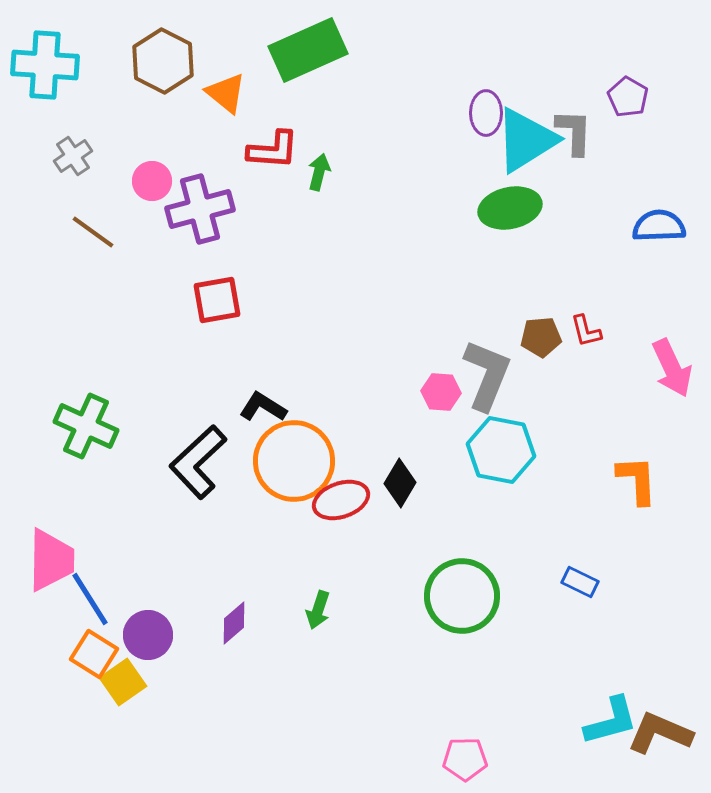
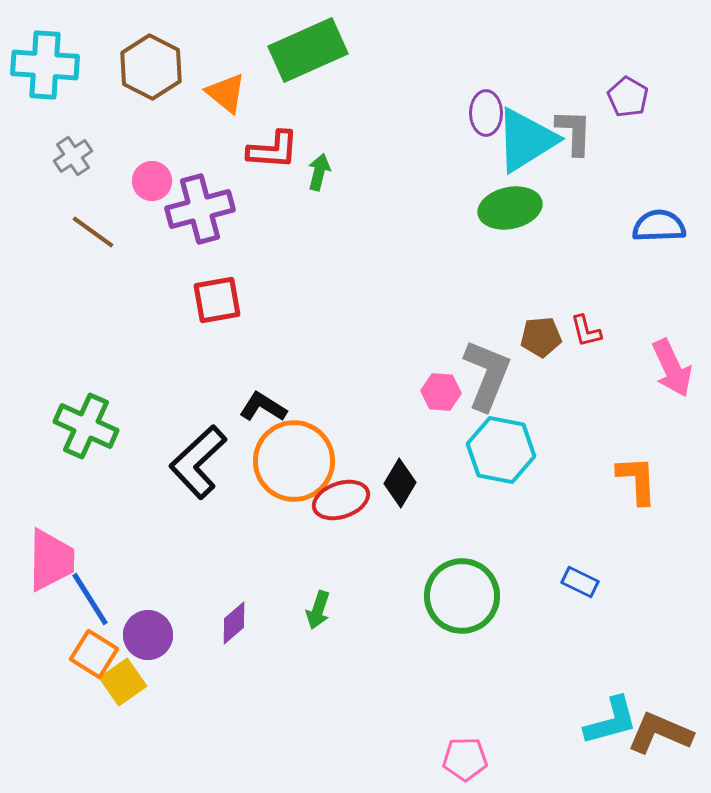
brown hexagon at (163, 61): moved 12 px left, 6 px down
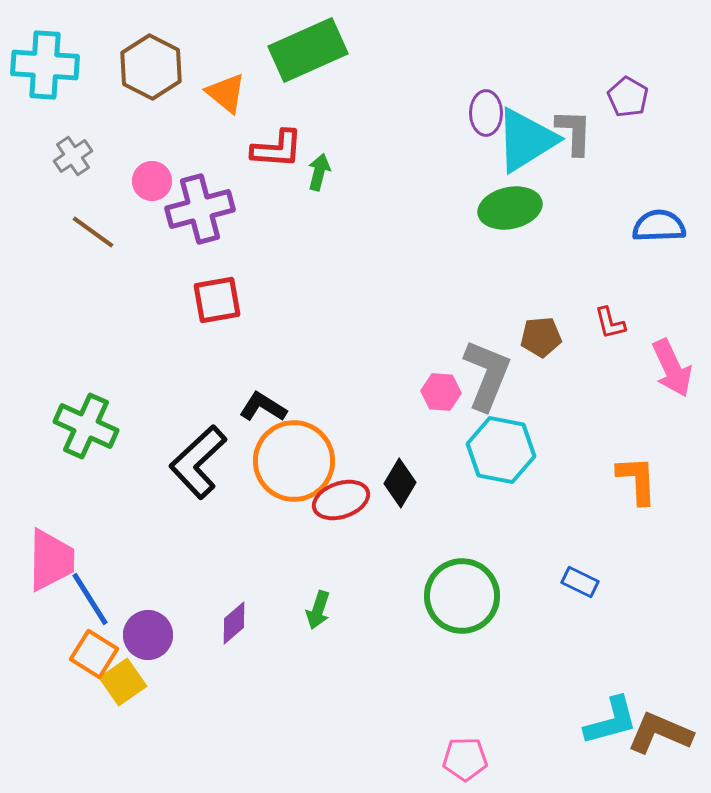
red L-shape at (273, 150): moved 4 px right, 1 px up
red L-shape at (586, 331): moved 24 px right, 8 px up
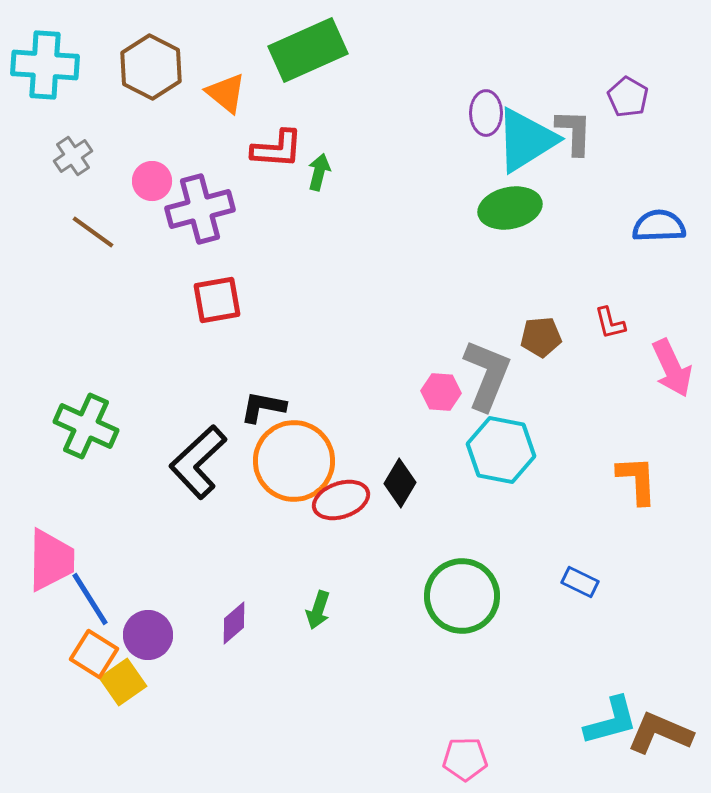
black L-shape at (263, 407): rotated 21 degrees counterclockwise
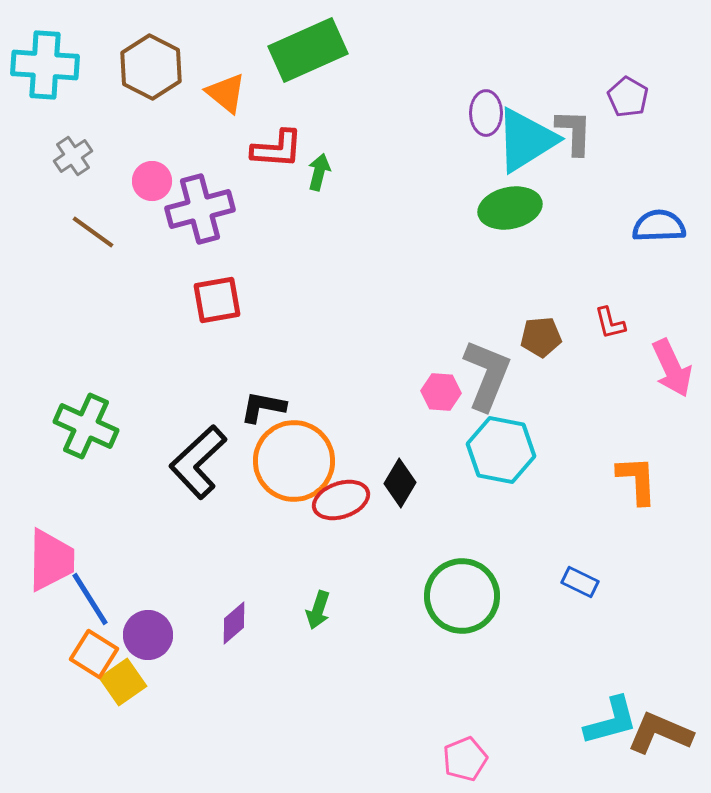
pink pentagon at (465, 759): rotated 21 degrees counterclockwise
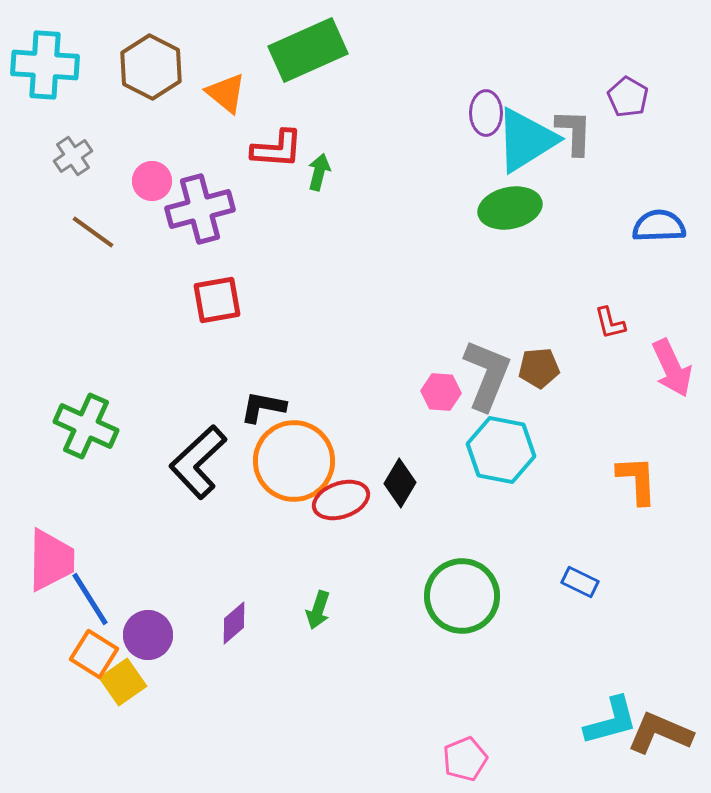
brown pentagon at (541, 337): moved 2 px left, 31 px down
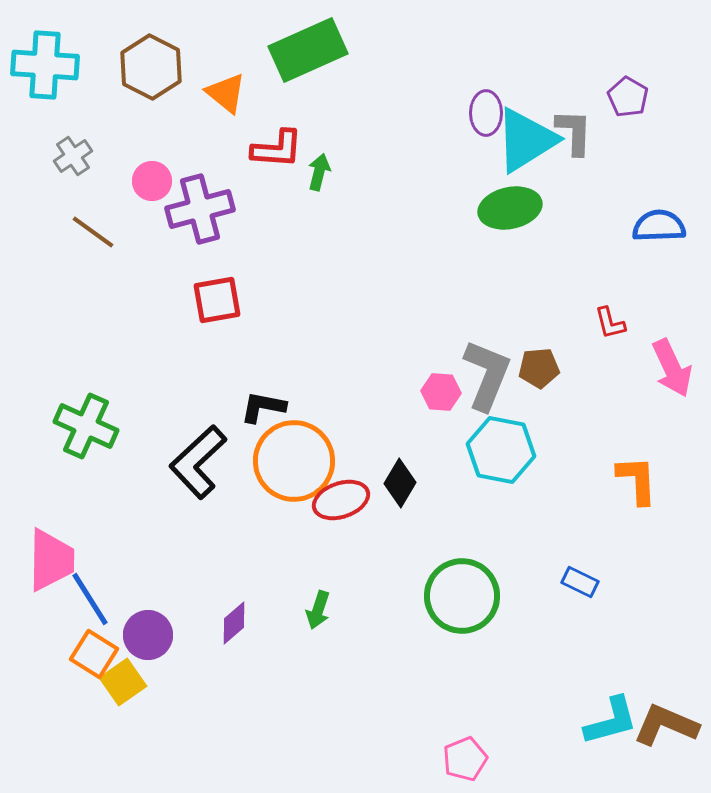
brown L-shape at (660, 733): moved 6 px right, 8 px up
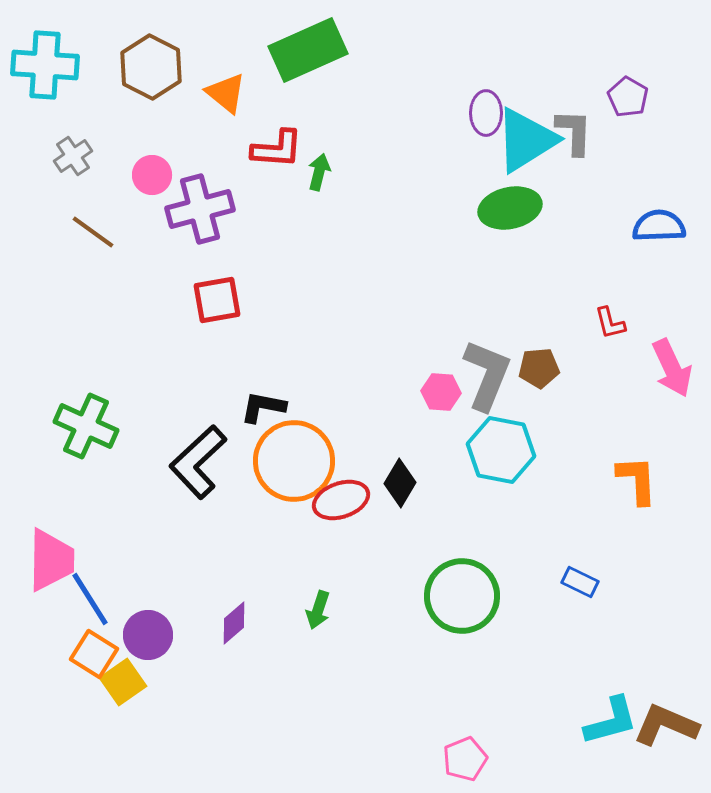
pink circle at (152, 181): moved 6 px up
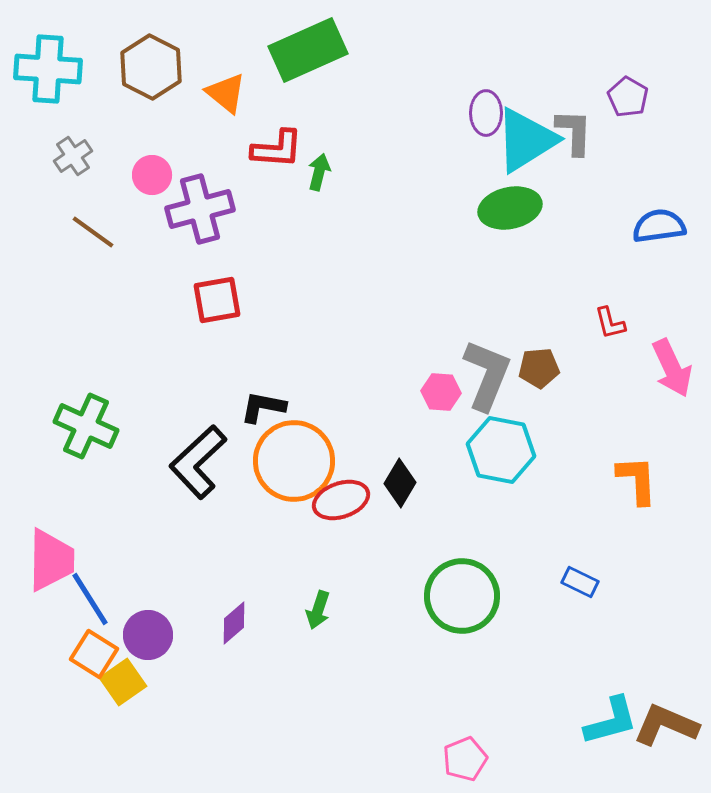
cyan cross at (45, 65): moved 3 px right, 4 px down
blue semicircle at (659, 226): rotated 6 degrees counterclockwise
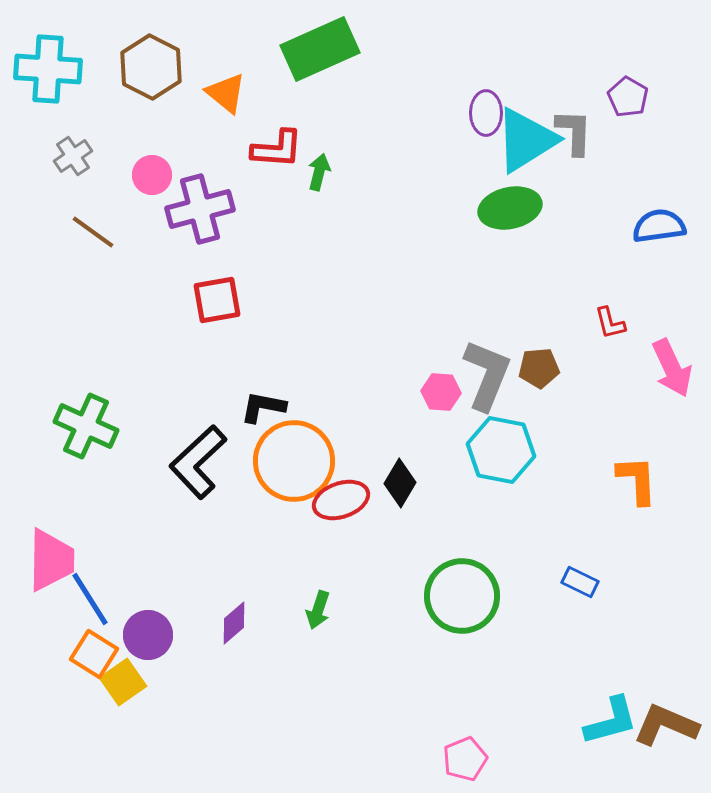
green rectangle at (308, 50): moved 12 px right, 1 px up
